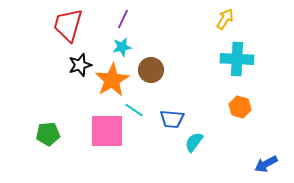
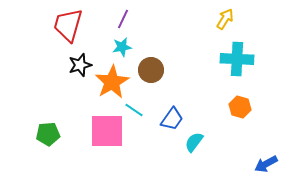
orange star: moved 2 px down
blue trapezoid: rotated 60 degrees counterclockwise
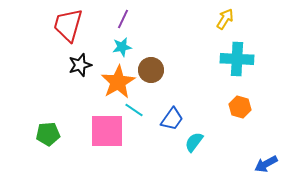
orange star: moved 6 px right
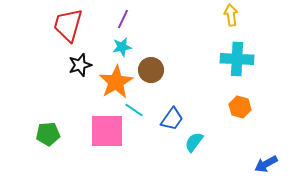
yellow arrow: moved 6 px right, 4 px up; rotated 40 degrees counterclockwise
orange star: moved 2 px left
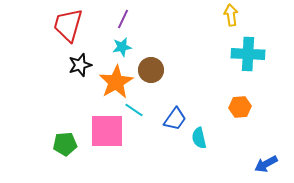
cyan cross: moved 11 px right, 5 px up
orange hexagon: rotated 20 degrees counterclockwise
blue trapezoid: moved 3 px right
green pentagon: moved 17 px right, 10 px down
cyan semicircle: moved 5 px right, 4 px up; rotated 50 degrees counterclockwise
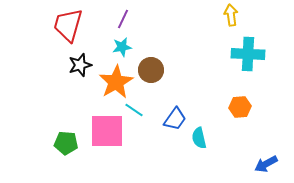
green pentagon: moved 1 px right, 1 px up; rotated 10 degrees clockwise
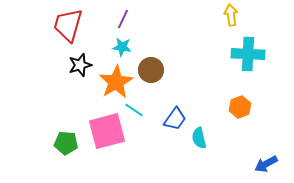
cyan star: rotated 18 degrees clockwise
orange hexagon: rotated 15 degrees counterclockwise
pink square: rotated 15 degrees counterclockwise
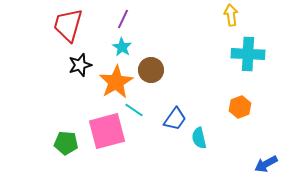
cyan star: rotated 24 degrees clockwise
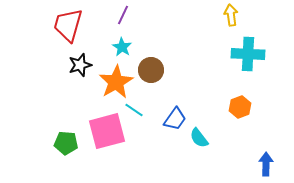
purple line: moved 4 px up
cyan semicircle: rotated 25 degrees counterclockwise
blue arrow: rotated 120 degrees clockwise
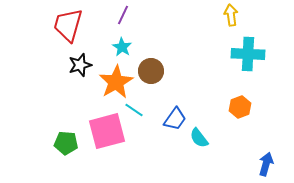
brown circle: moved 1 px down
blue arrow: rotated 15 degrees clockwise
